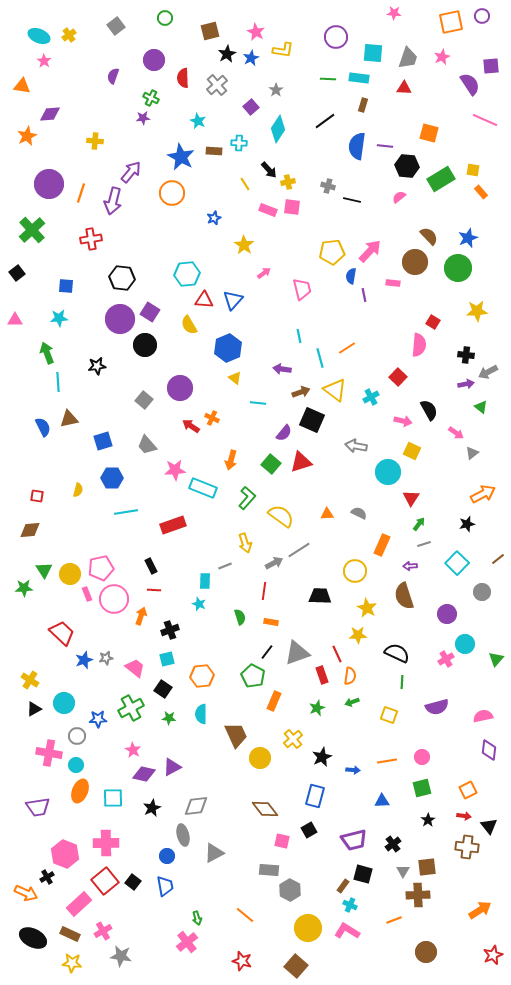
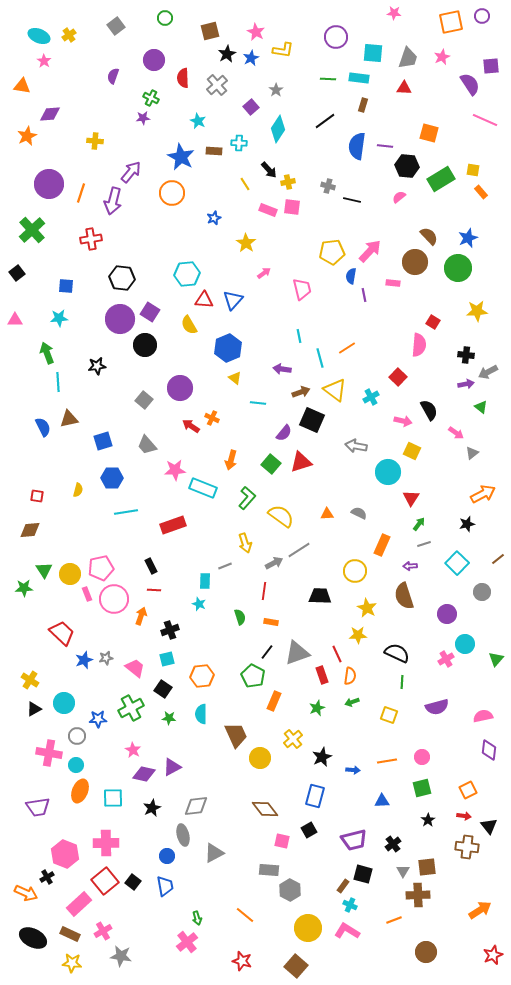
yellow star at (244, 245): moved 2 px right, 2 px up
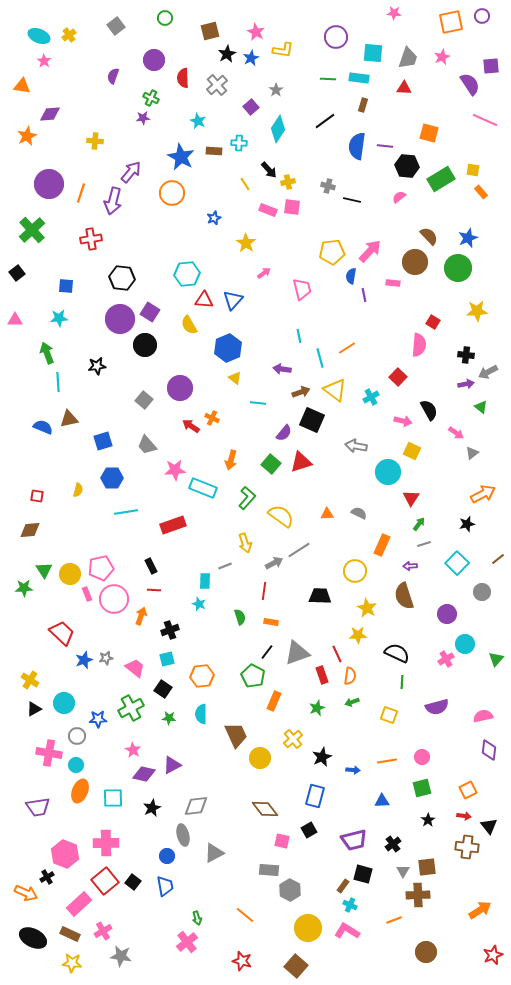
blue semicircle at (43, 427): rotated 42 degrees counterclockwise
purple triangle at (172, 767): moved 2 px up
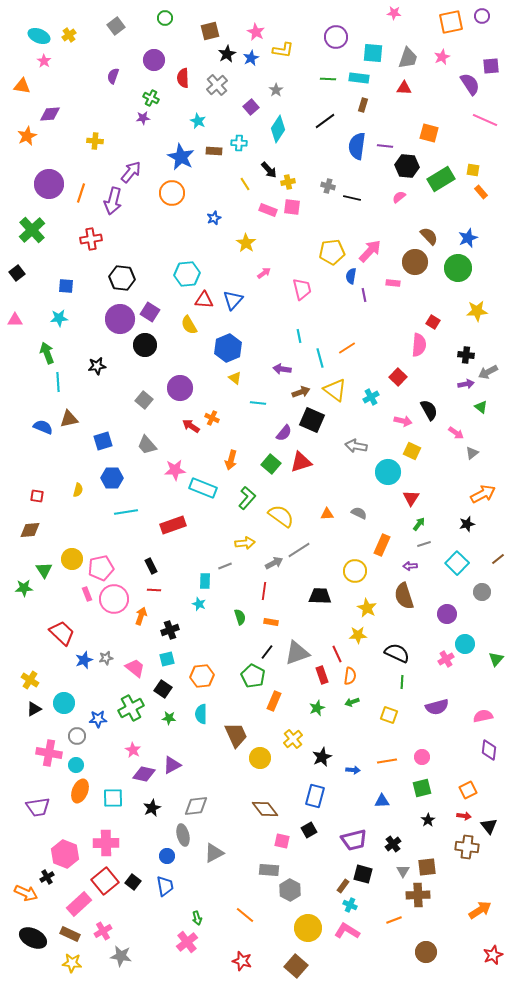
black line at (352, 200): moved 2 px up
yellow arrow at (245, 543): rotated 78 degrees counterclockwise
yellow circle at (70, 574): moved 2 px right, 15 px up
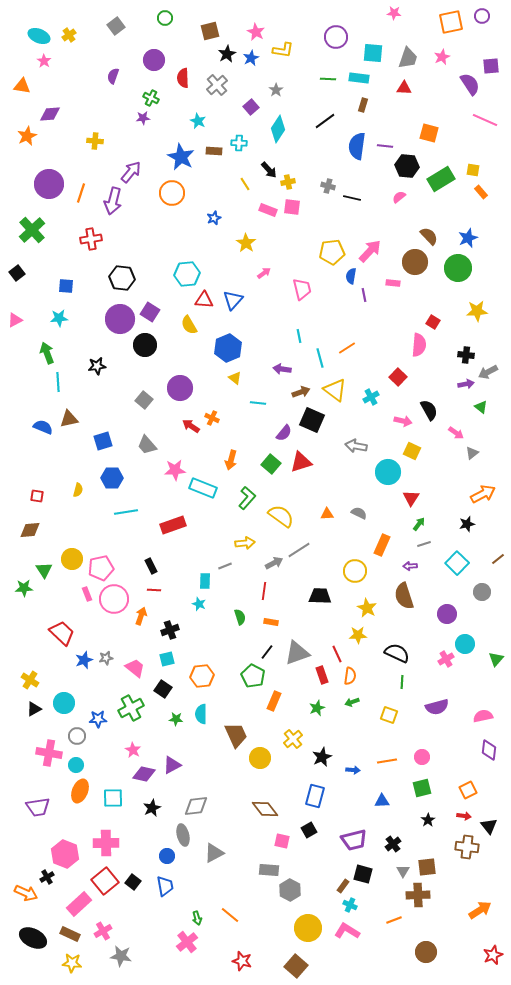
pink triangle at (15, 320): rotated 28 degrees counterclockwise
green star at (169, 718): moved 7 px right, 1 px down
orange line at (245, 915): moved 15 px left
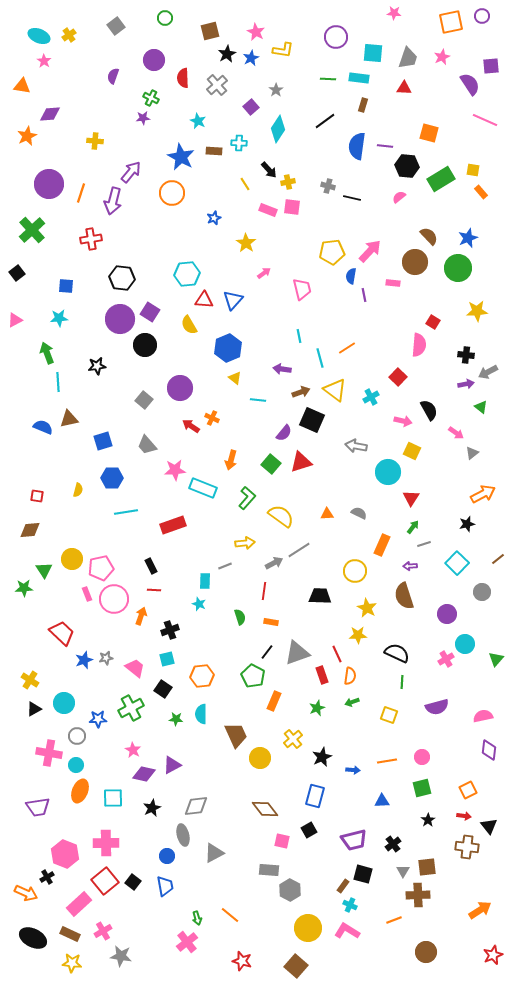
cyan line at (258, 403): moved 3 px up
green arrow at (419, 524): moved 6 px left, 3 px down
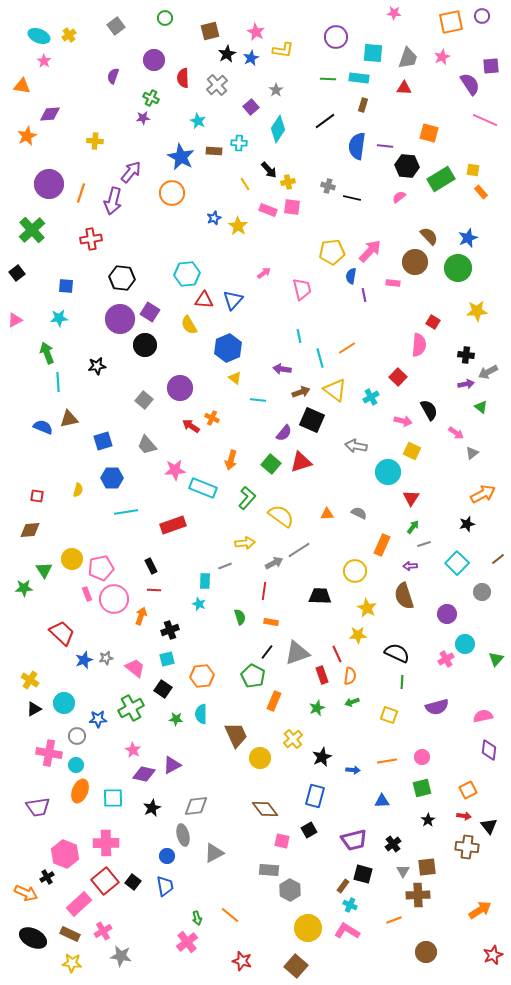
yellow star at (246, 243): moved 8 px left, 17 px up
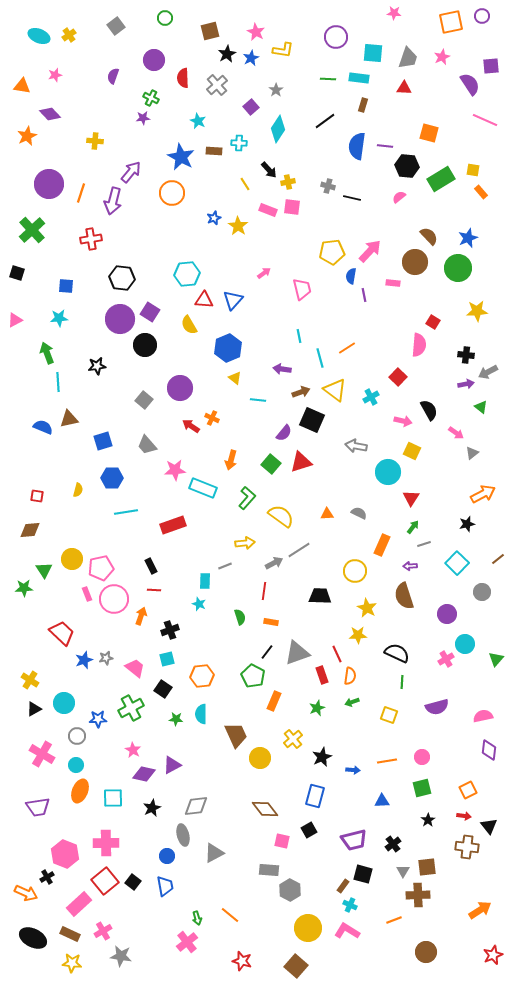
pink star at (44, 61): moved 11 px right, 14 px down; rotated 24 degrees clockwise
purple diamond at (50, 114): rotated 50 degrees clockwise
black square at (17, 273): rotated 35 degrees counterclockwise
pink cross at (49, 753): moved 7 px left, 1 px down; rotated 20 degrees clockwise
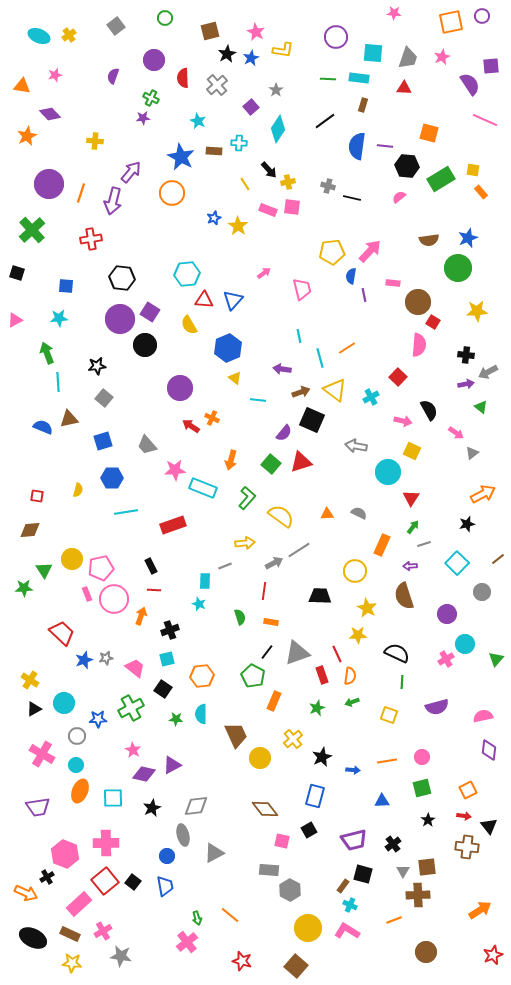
brown semicircle at (429, 236): moved 4 px down; rotated 126 degrees clockwise
brown circle at (415, 262): moved 3 px right, 40 px down
gray square at (144, 400): moved 40 px left, 2 px up
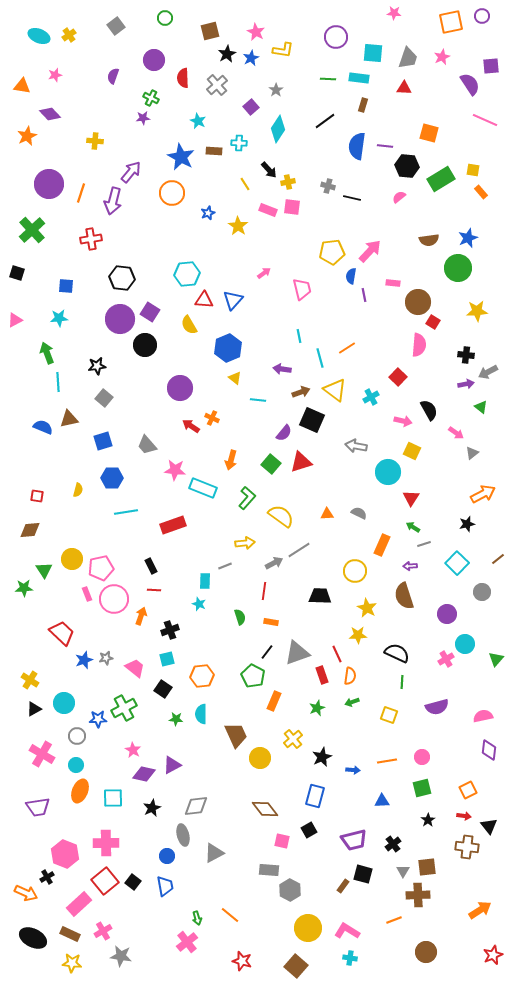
blue star at (214, 218): moved 6 px left, 5 px up
pink star at (175, 470): rotated 10 degrees clockwise
green arrow at (413, 527): rotated 96 degrees counterclockwise
green cross at (131, 708): moved 7 px left
cyan cross at (350, 905): moved 53 px down; rotated 16 degrees counterclockwise
